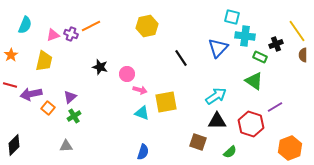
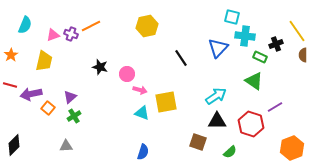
orange hexagon: moved 2 px right
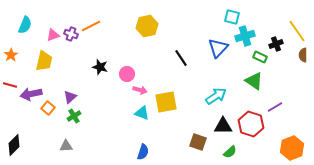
cyan cross: rotated 24 degrees counterclockwise
black triangle: moved 6 px right, 5 px down
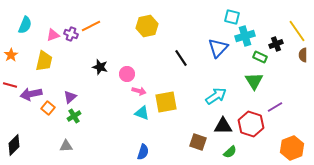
green triangle: rotated 24 degrees clockwise
pink arrow: moved 1 px left, 1 px down
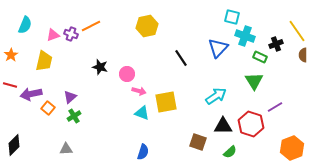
cyan cross: rotated 36 degrees clockwise
gray triangle: moved 3 px down
